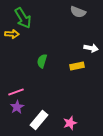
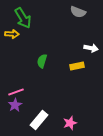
purple star: moved 2 px left, 2 px up
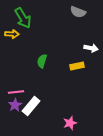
pink line: rotated 14 degrees clockwise
white rectangle: moved 8 px left, 14 px up
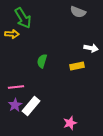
pink line: moved 5 px up
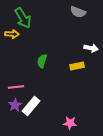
pink star: rotated 24 degrees clockwise
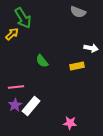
yellow arrow: rotated 48 degrees counterclockwise
green semicircle: rotated 56 degrees counterclockwise
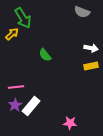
gray semicircle: moved 4 px right
green semicircle: moved 3 px right, 6 px up
yellow rectangle: moved 14 px right
